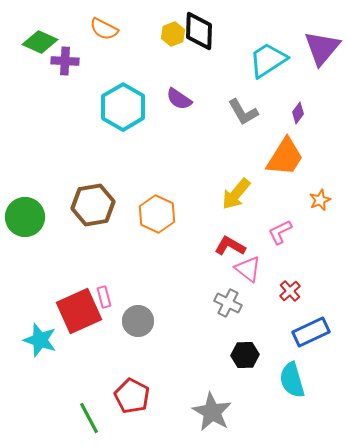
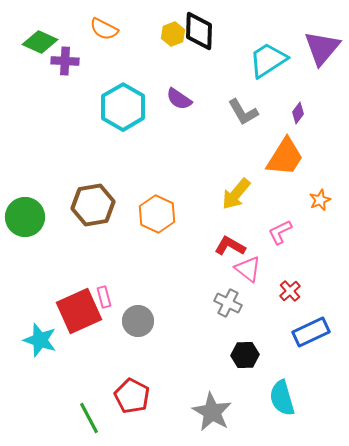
cyan semicircle: moved 10 px left, 18 px down
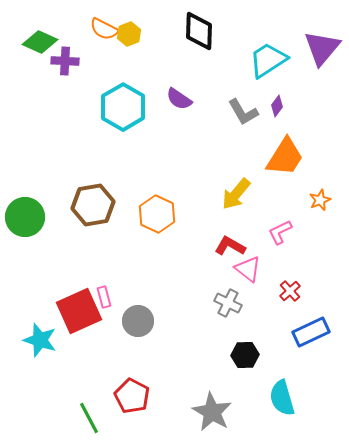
yellow hexagon: moved 44 px left
purple diamond: moved 21 px left, 7 px up
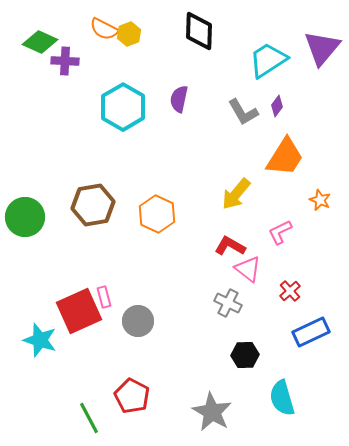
purple semicircle: rotated 68 degrees clockwise
orange star: rotated 25 degrees counterclockwise
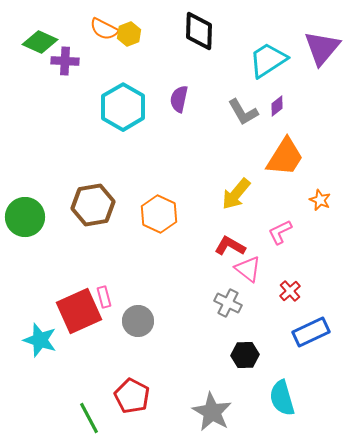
purple diamond: rotated 15 degrees clockwise
orange hexagon: moved 2 px right
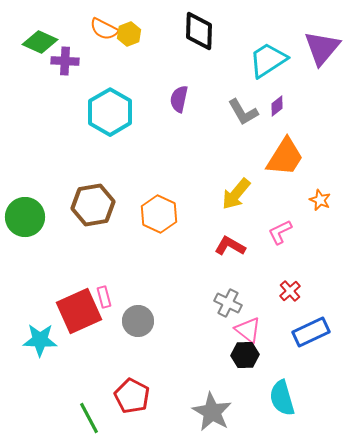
cyan hexagon: moved 13 px left, 5 px down
pink triangle: moved 61 px down
cyan star: rotated 16 degrees counterclockwise
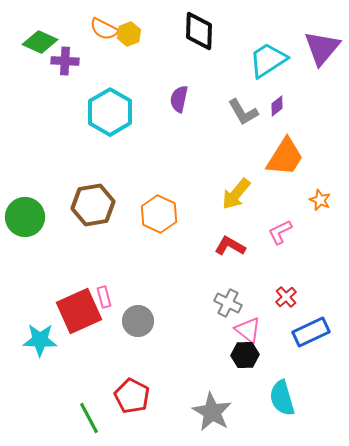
red cross: moved 4 px left, 6 px down
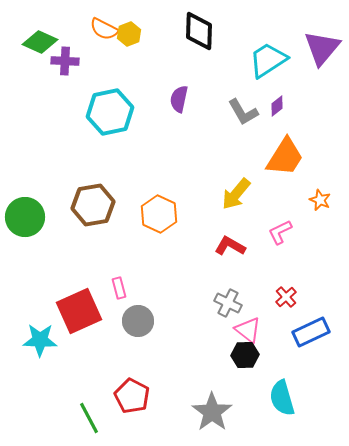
cyan hexagon: rotated 18 degrees clockwise
pink rectangle: moved 15 px right, 9 px up
gray star: rotated 6 degrees clockwise
